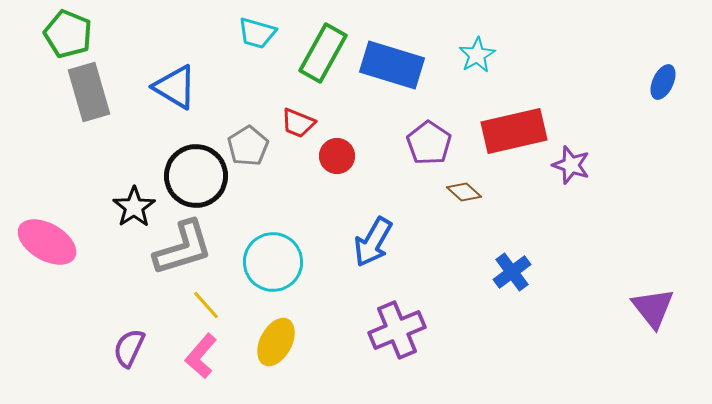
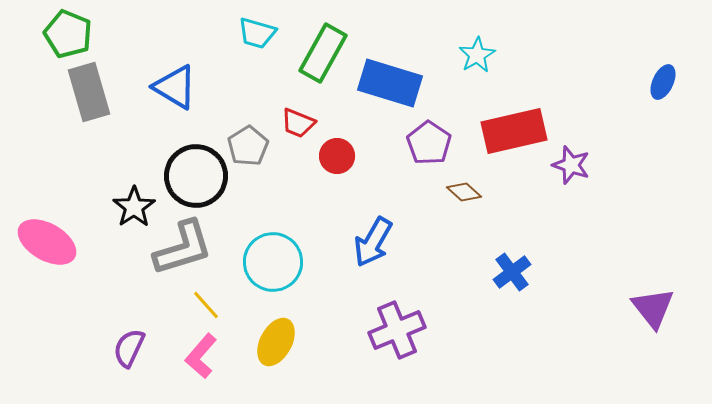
blue rectangle: moved 2 px left, 18 px down
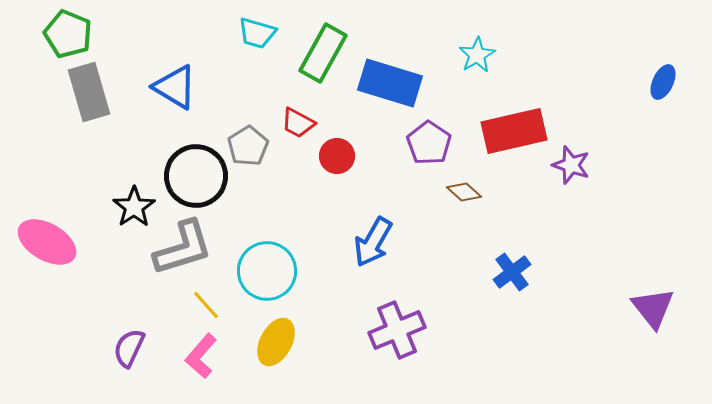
red trapezoid: rotated 6 degrees clockwise
cyan circle: moved 6 px left, 9 px down
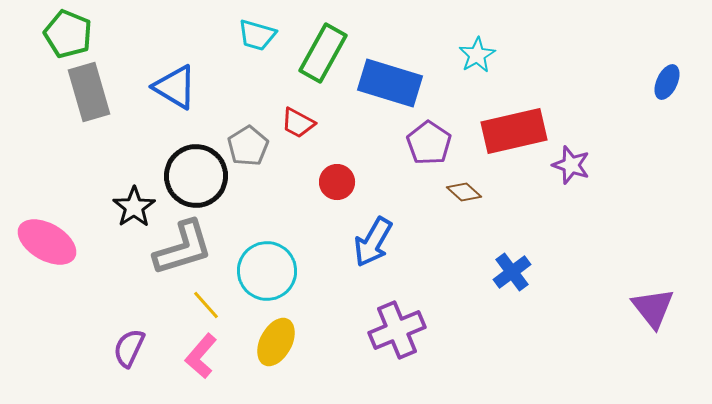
cyan trapezoid: moved 2 px down
blue ellipse: moved 4 px right
red circle: moved 26 px down
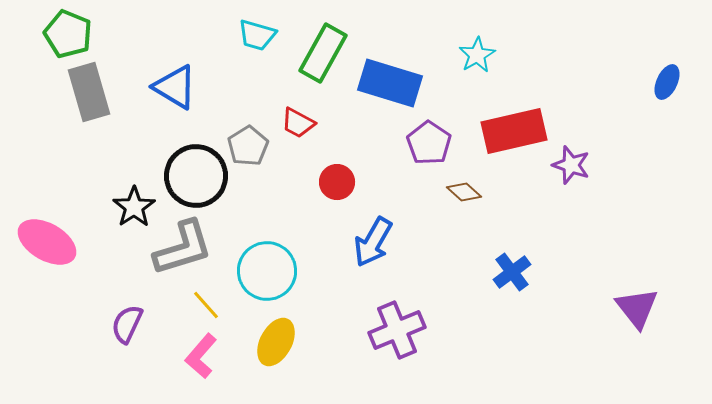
purple triangle: moved 16 px left
purple semicircle: moved 2 px left, 24 px up
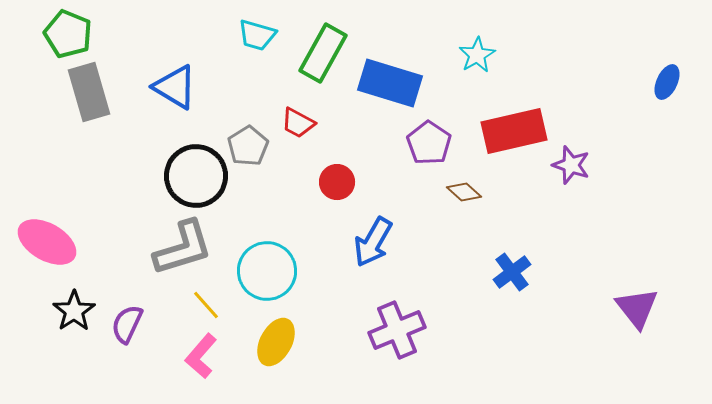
black star: moved 60 px left, 104 px down
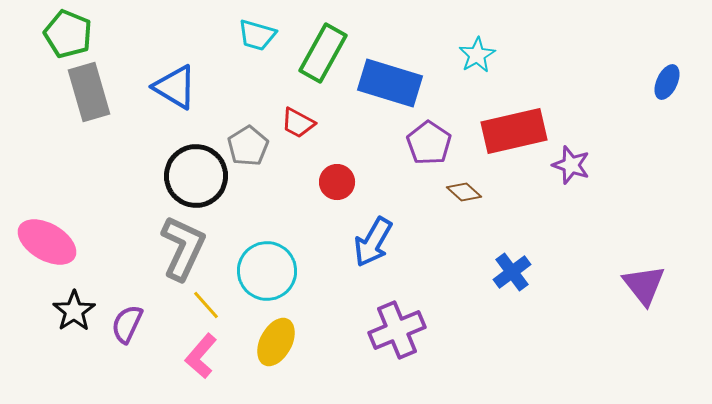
gray L-shape: rotated 48 degrees counterclockwise
purple triangle: moved 7 px right, 23 px up
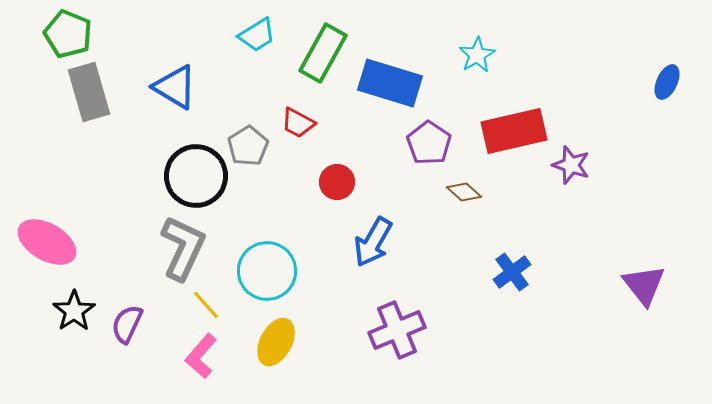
cyan trapezoid: rotated 48 degrees counterclockwise
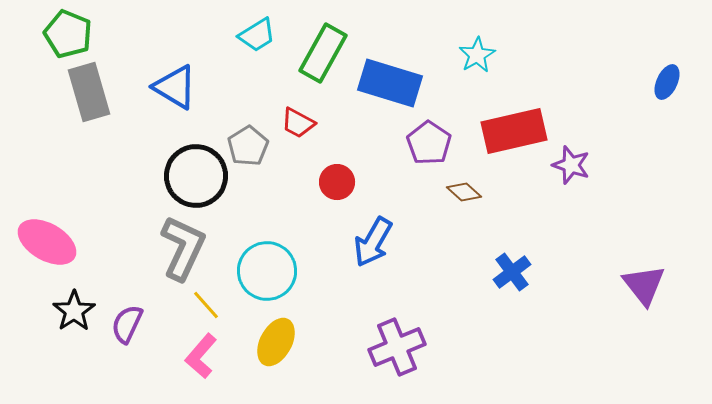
purple cross: moved 17 px down
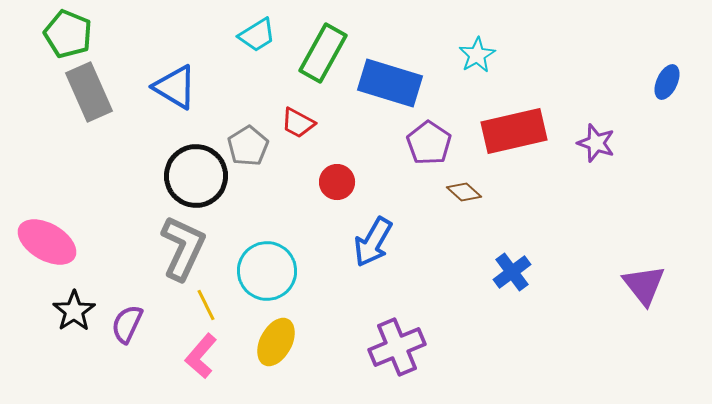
gray rectangle: rotated 8 degrees counterclockwise
purple star: moved 25 px right, 22 px up
yellow line: rotated 16 degrees clockwise
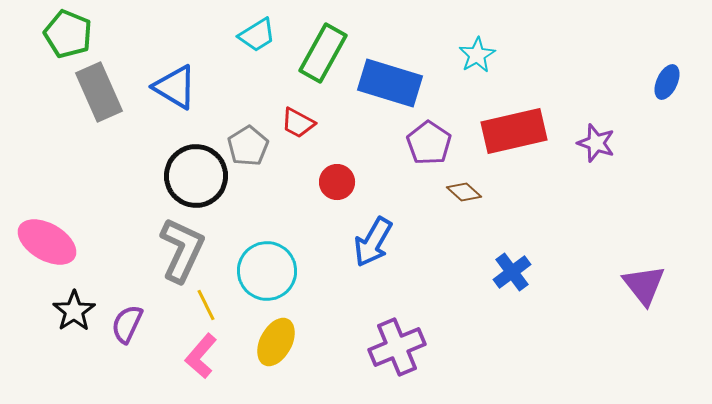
gray rectangle: moved 10 px right
gray L-shape: moved 1 px left, 2 px down
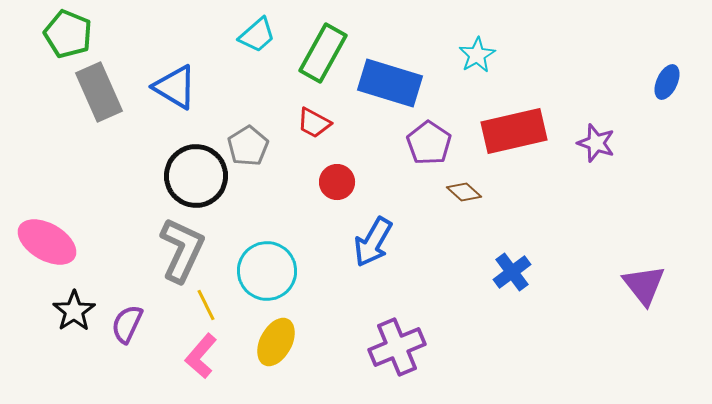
cyan trapezoid: rotated 9 degrees counterclockwise
red trapezoid: moved 16 px right
